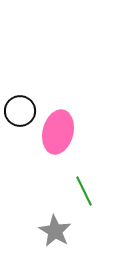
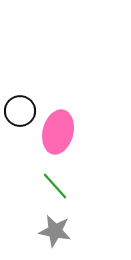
green line: moved 29 px left, 5 px up; rotated 16 degrees counterclockwise
gray star: rotated 20 degrees counterclockwise
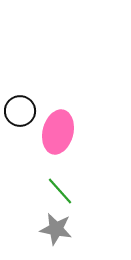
green line: moved 5 px right, 5 px down
gray star: moved 1 px right, 2 px up
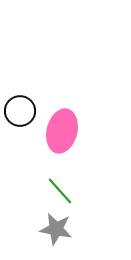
pink ellipse: moved 4 px right, 1 px up
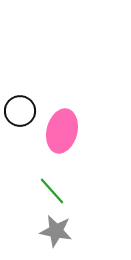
green line: moved 8 px left
gray star: moved 2 px down
